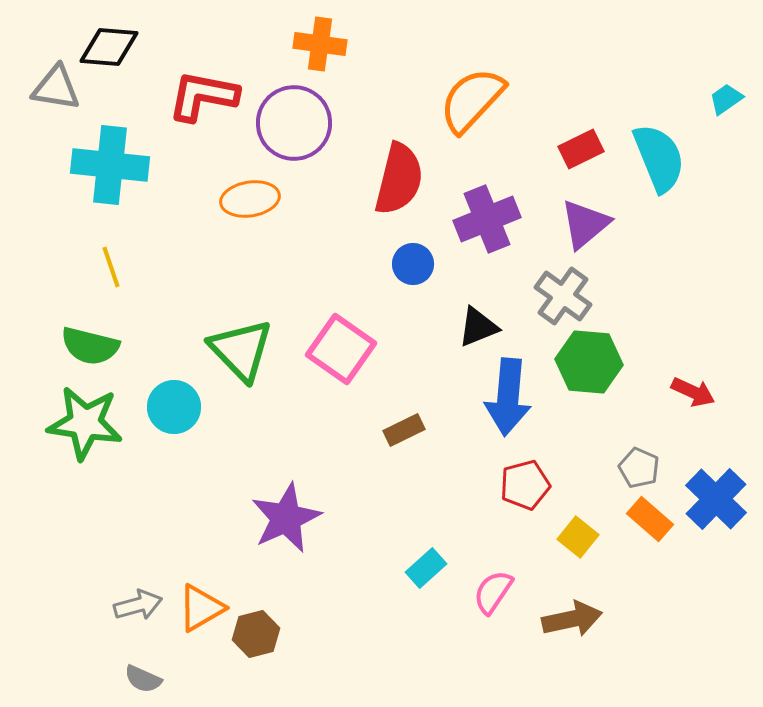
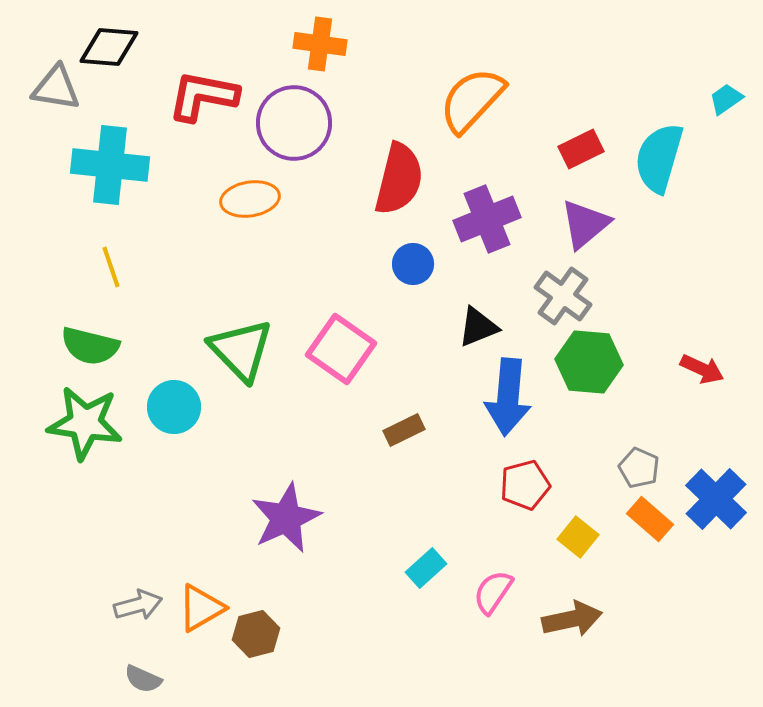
cyan semicircle: rotated 142 degrees counterclockwise
red arrow: moved 9 px right, 23 px up
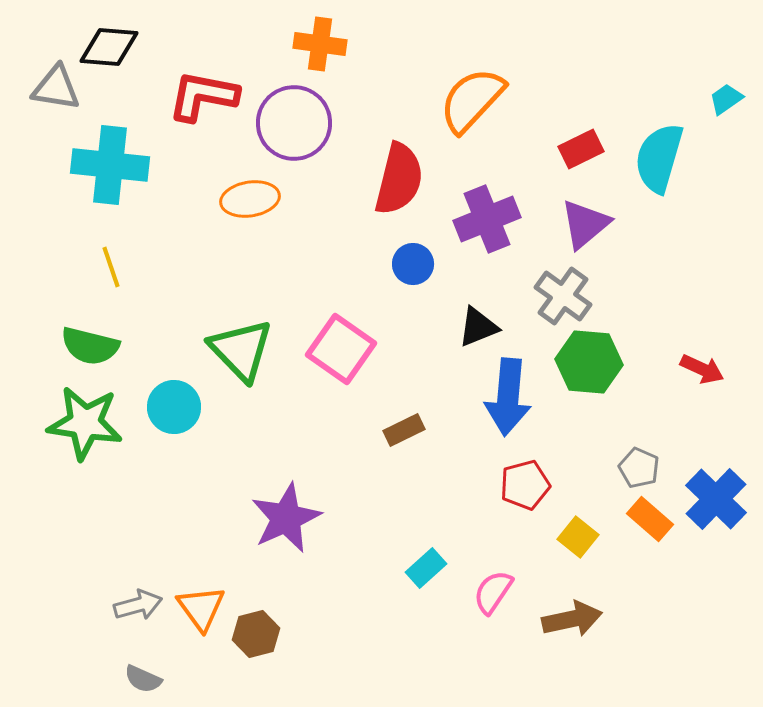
orange triangle: rotated 36 degrees counterclockwise
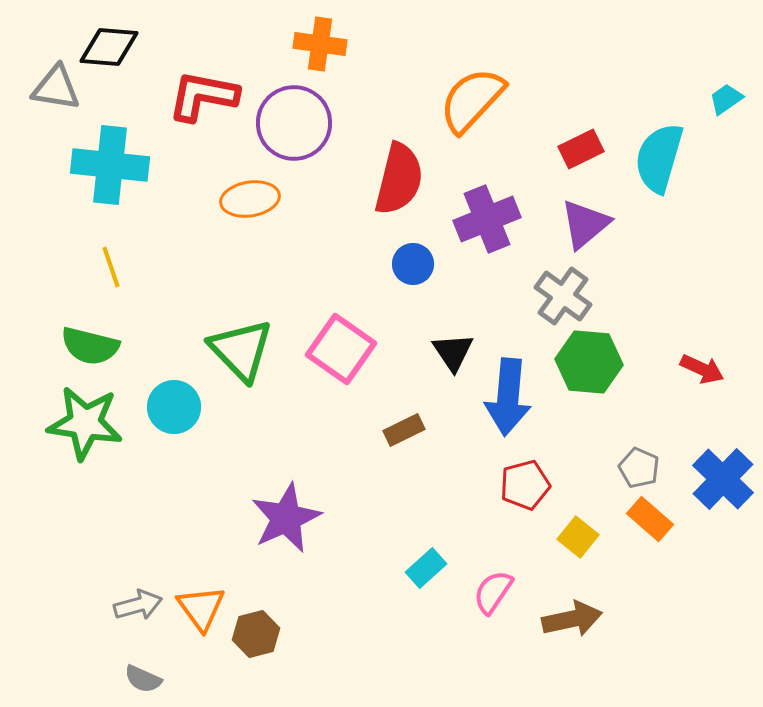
black triangle: moved 25 px left, 25 px down; rotated 42 degrees counterclockwise
blue cross: moved 7 px right, 20 px up
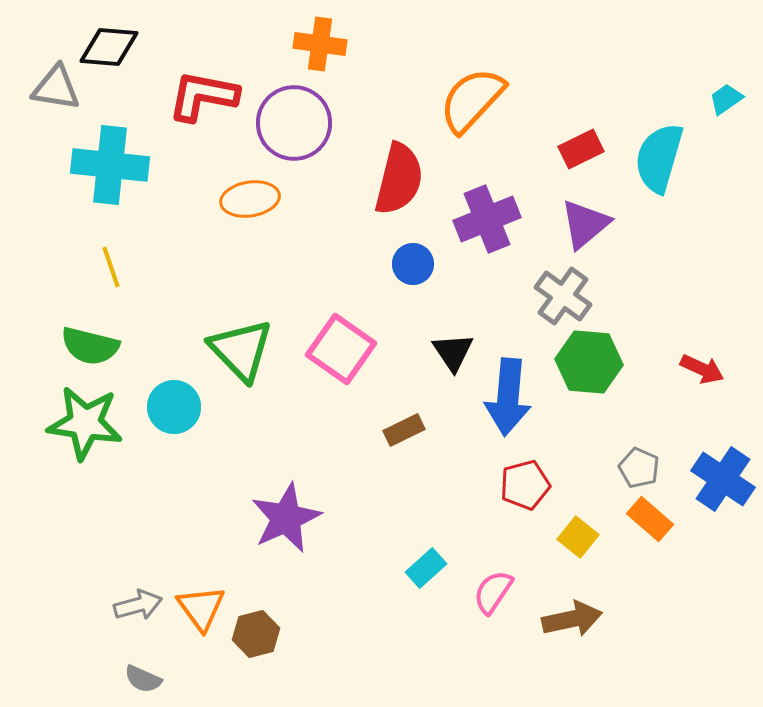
blue cross: rotated 10 degrees counterclockwise
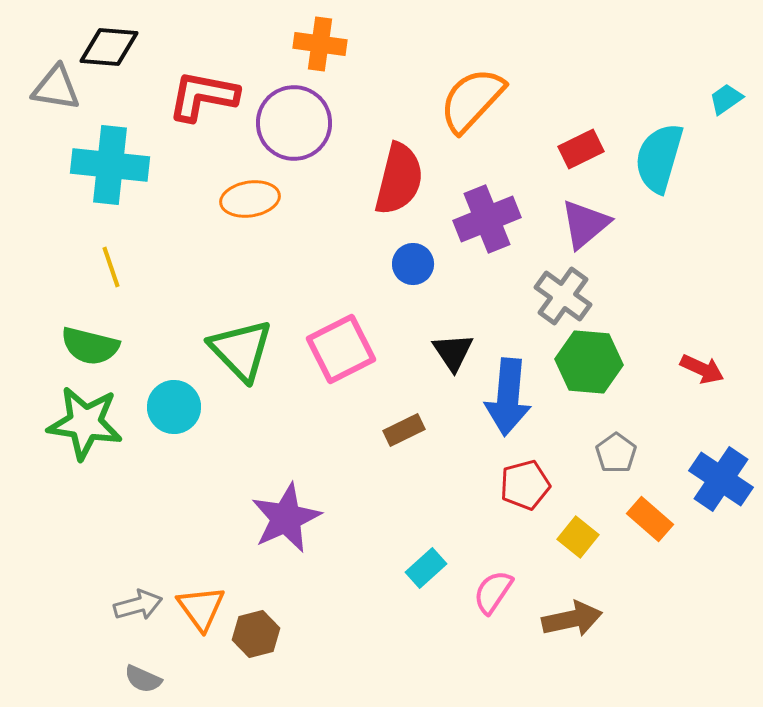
pink square: rotated 28 degrees clockwise
gray pentagon: moved 23 px left, 15 px up; rotated 12 degrees clockwise
blue cross: moved 2 px left
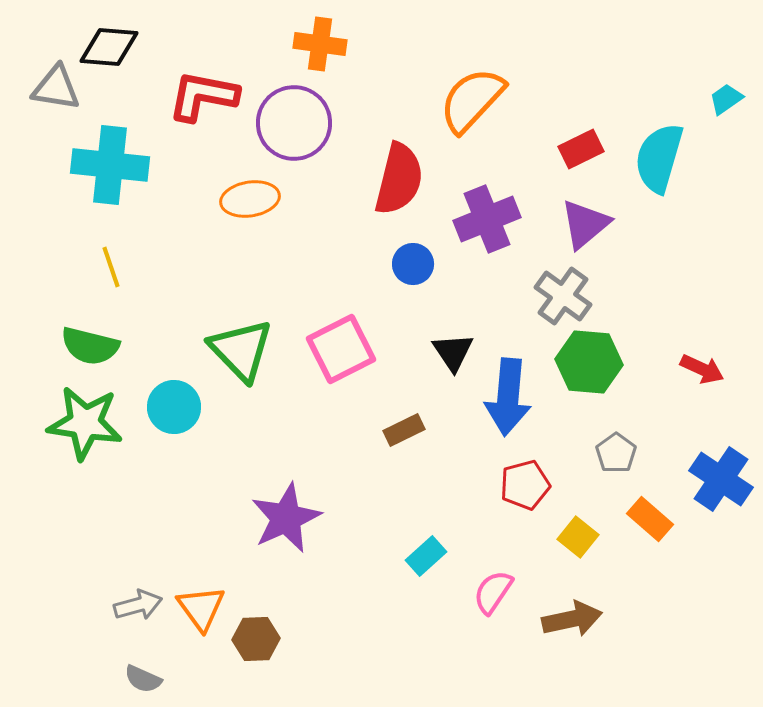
cyan rectangle: moved 12 px up
brown hexagon: moved 5 px down; rotated 12 degrees clockwise
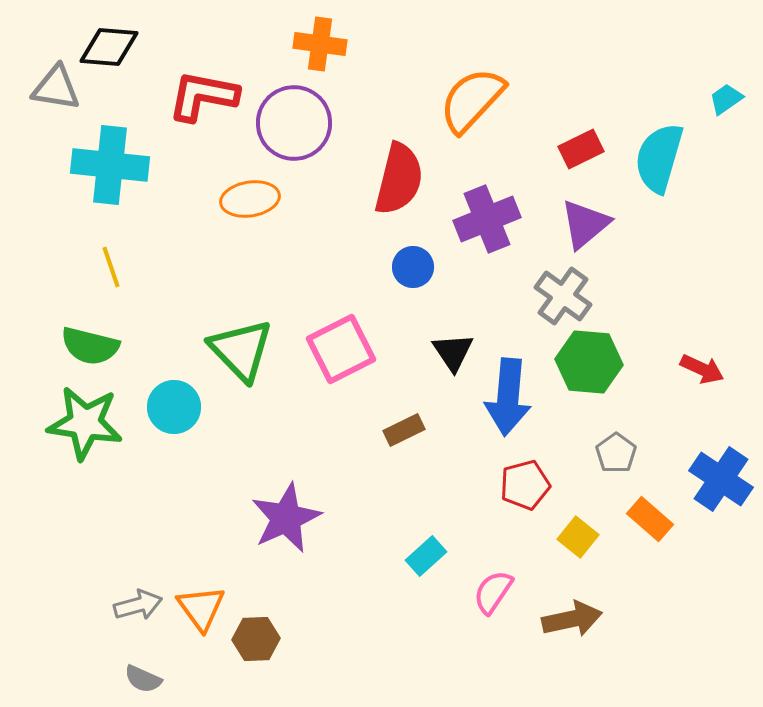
blue circle: moved 3 px down
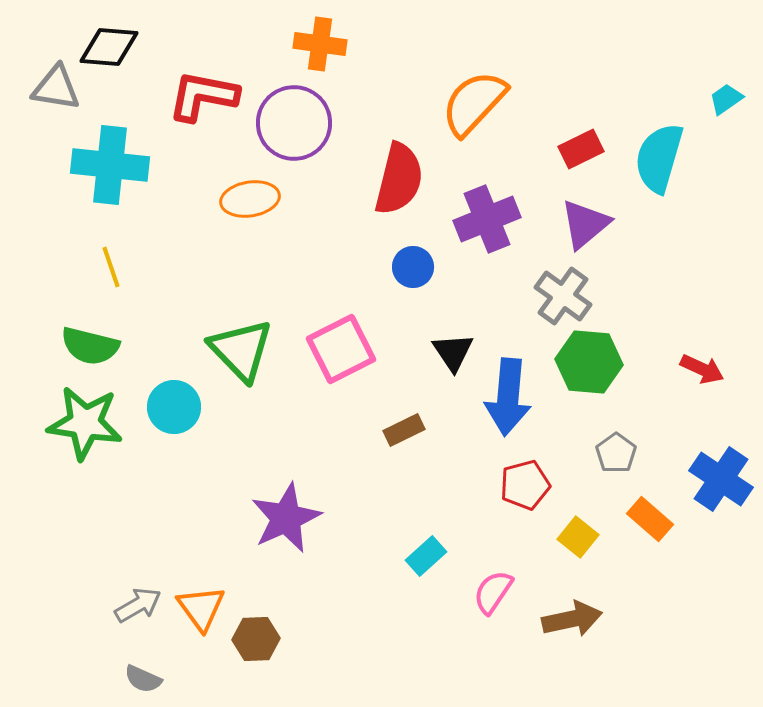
orange semicircle: moved 2 px right, 3 px down
gray arrow: rotated 15 degrees counterclockwise
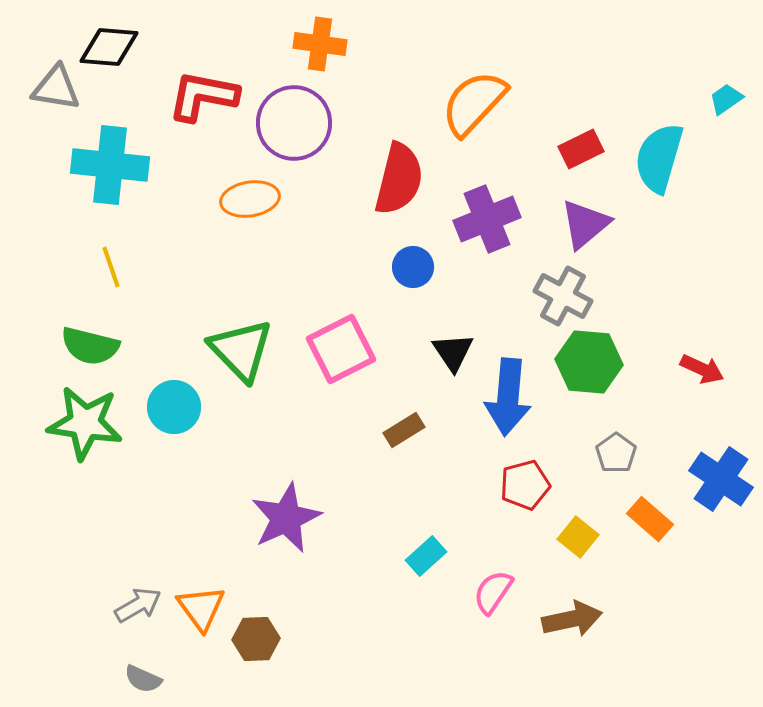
gray cross: rotated 8 degrees counterclockwise
brown rectangle: rotated 6 degrees counterclockwise
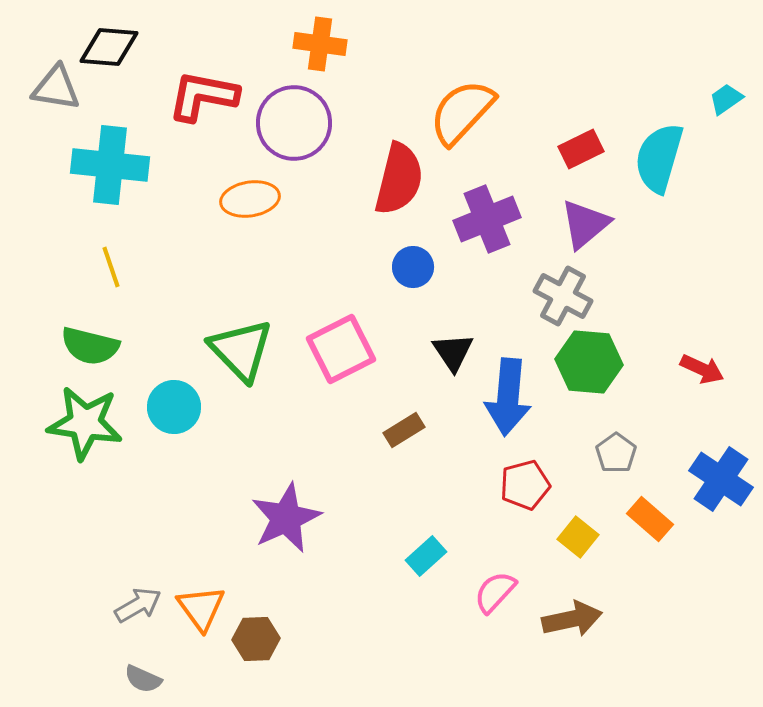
orange semicircle: moved 12 px left, 9 px down
pink semicircle: moved 2 px right; rotated 9 degrees clockwise
